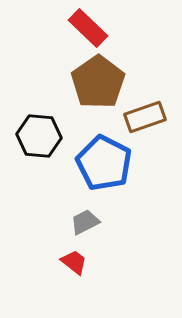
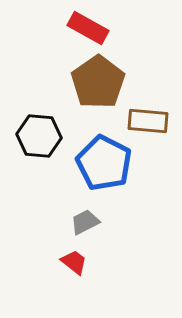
red rectangle: rotated 15 degrees counterclockwise
brown rectangle: moved 3 px right, 4 px down; rotated 24 degrees clockwise
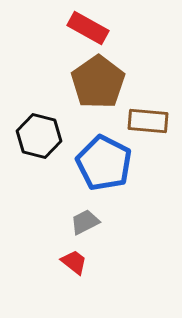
black hexagon: rotated 9 degrees clockwise
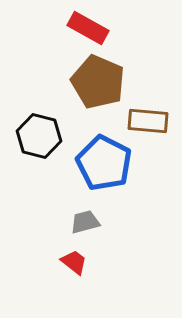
brown pentagon: rotated 14 degrees counterclockwise
gray trapezoid: rotated 12 degrees clockwise
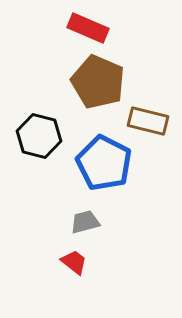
red rectangle: rotated 6 degrees counterclockwise
brown rectangle: rotated 9 degrees clockwise
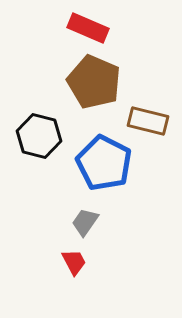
brown pentagon: moved 4 px left
gray trapezoid: rotated 40 degrees counterclockwise
red trapezoid: rotated 24 degrees clockwise
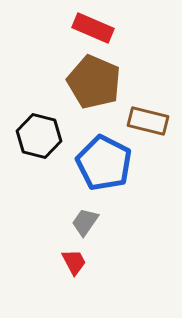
red rectangle: moved 5 px right
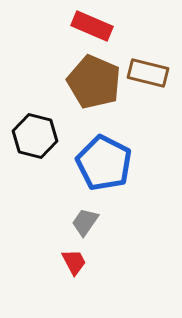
red rectangle: moved 1 px left, 2 px up
brown rectangle: moved 48 px up
black hexagon: moved 4 px left
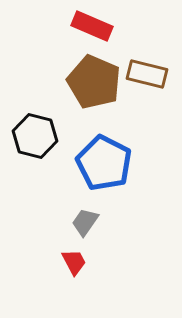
brown rectangle: moved 1 px left, 1 px down
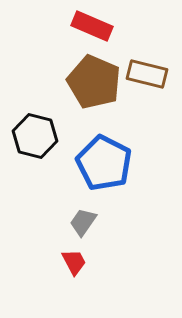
gray trapezoid: moved 2 px left
